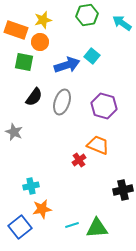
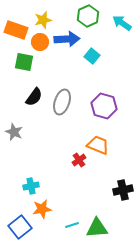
green hexagon: moved 1 px right, 1 px down; rotated 15 degrees counterclockwise
blue arrow: moved 26 px up; rotated 15 degrees clockwise
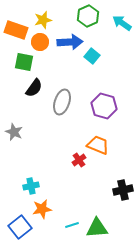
blue arrow: moved 3 px right, 3 px down
black semicircle: moved 9 px up
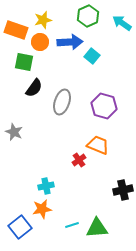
cyan cross: moved 15 px right
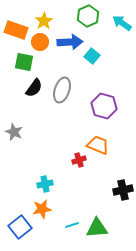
yellow star: moved 1 px right, 1 px down; rotated 18 degrees counterclockwise
gray ellipse: moved 12 px up
red cross: rotated 16 degrees clockwise
cyan cross: moved 1 px left, 2 px up
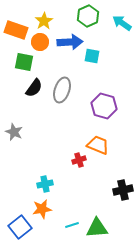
cyan square: rotated 28 degrees counterclockwise
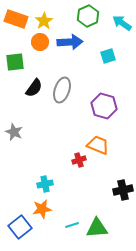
orange rectangle: moved 11 px up
cyan square: moved 16 px right; rotated 28 degrees counterclockwise
green square: moved 9 px left; rotated 18 degrees counterclockwise
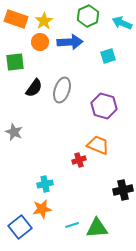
cyan arrow: rotated 12 degrees counterclockwise
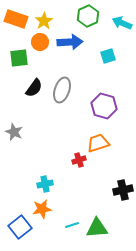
green square: moved 4 px right, 4 px up
orange trapezoid: moved 2 px up; rotated 40 degrees counterclockwise
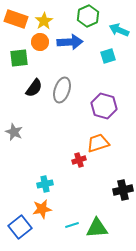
cyan arrow: moved 3 px left, 7 px down
